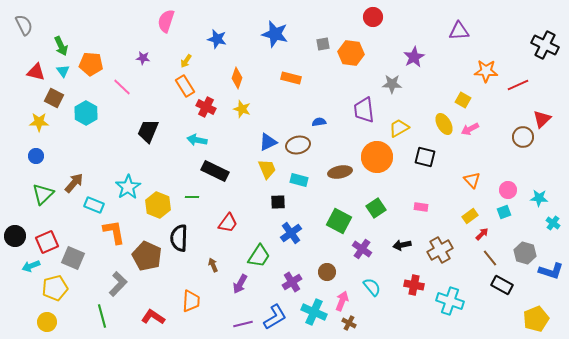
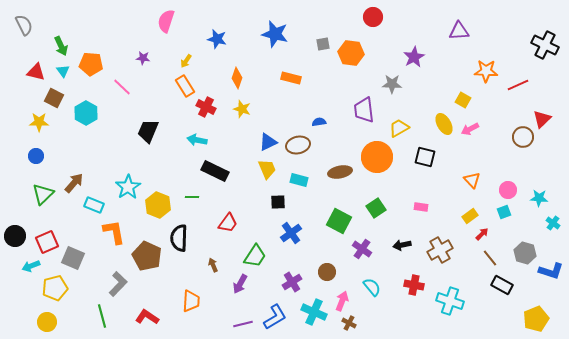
green trapezoid at (259, 256): moved 4 px left
red L-shape at (153, 317): moved 6 px left
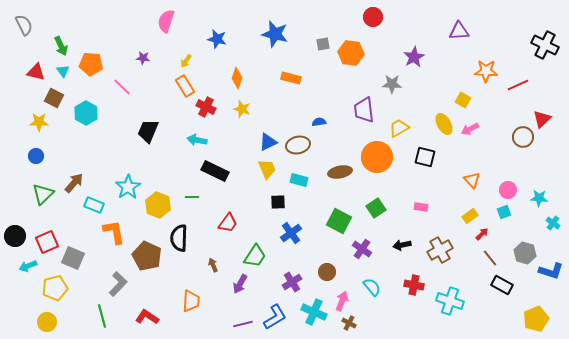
cyan arrow at (31, 266): moved 3 px left
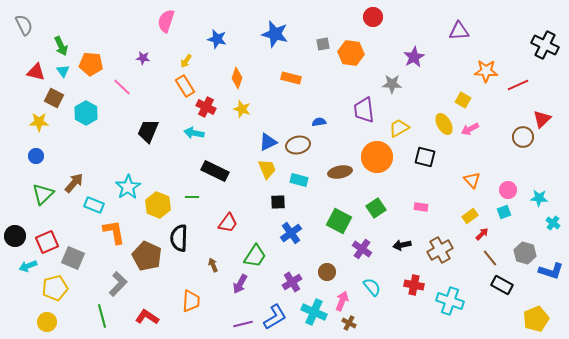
cyan arrow at (197, 140): moved 3 px left, 7 px up
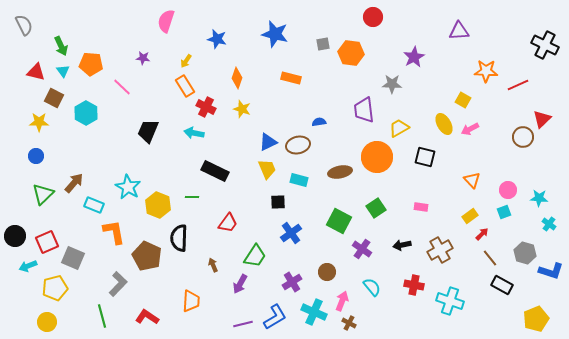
cyan star at (128, 187): rotated 10 degrees counterclockwise
cyan cross at (553, 223): moved 4 px left, 1 px down
